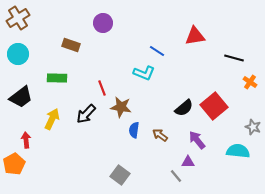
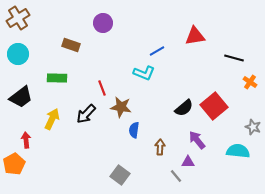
blue line: rotated 63 degrees counterclockwise
brown arrow: moved 12 px down; rotated 56 degrees clockwise
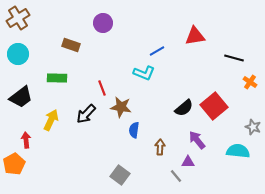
yellow arrow: moved 1 px left, 1 px down
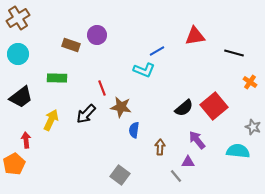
purple circle: moved 6 px left, 12 px down
black line: moved 5 px up
cyan L-shape: moved 3 px up
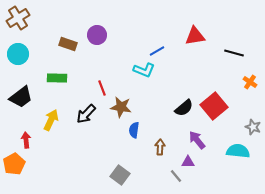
brown rectangle: moved 3 px left, 1 px up
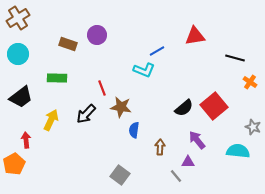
black line: moved 1 px right, 5 px down
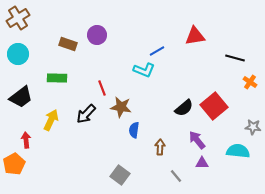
gray star: rotated 14 degrees counterclockwise
purple triangle: moved 14 px right, 1 px down
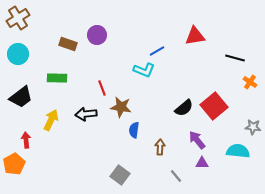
black arrow: rotated 40 degrees clockwise
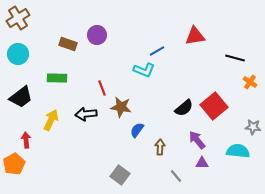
blue semicircle: moved 3 px right; rotated 28 degrees clockwise
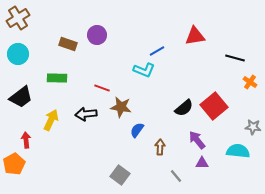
red line: rotated 49 degrees counterclockwise
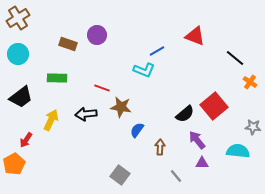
red triangle: rotated 30 degrees clockwise
black line: rotated 24 degrees clockwise
black semicircle: moved 1 px right, 6 px down
red arrow: rotated 140 degrees counterclockwise
